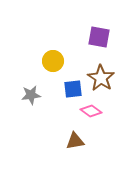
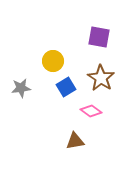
blue square: moved 7 px left, 2 px up; rotated 24 degrees counterclockwise
gray star: moved 10 px left, 7 px up
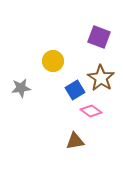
purple square: rotated 10 degrees clockwise
blue square: moved 9 px right, 3 px down
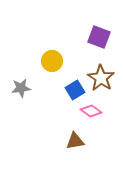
yellow circle: moved 1 px left
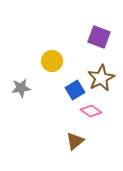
brown star: rotated 12 degrees clockwise
brown triangle: rotated 30 degrees counterclockwise
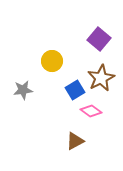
purple square: moved 2 px down; rotated 20 degrees clockwise
gray star: moved 2 px right, 2 px down
brown triangle: rotated 12 degrees clockwise
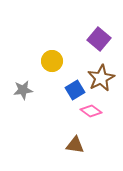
brown triangle: moved 4 px down; rotated 36 degrees clockwise
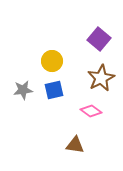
blue square: moved 21 px left; rotated 18 degrees clockwise
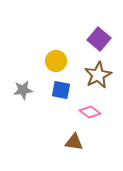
yellow circle: moved 4 px right
brown star: moved 3 px left, 3 px up
blue square: moved 7 px right; rotated 24 degrees clockwise
pink diamond: moved 1 px left, 1 px down
brown triangle: moved 1 px left, 3 px up
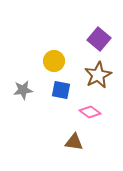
yellow circle: moved 2 px left
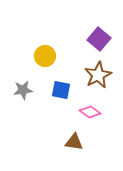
yellow circle: moved 9 px left, 5 px up
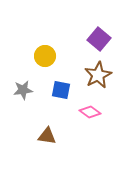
brown triangle: moved 27 px left, 6 px up
